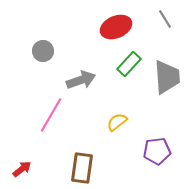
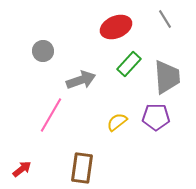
purple pentagon: moved 1 px left, 34 px up; rotated 8 degrees clockwise
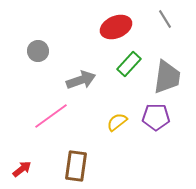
gray circle: moved 5 px left
gray trapezoid: rotated 12 degrees clockwise
pink line: moved 1 px down; rotated 24 degrees clockwise
brown rectangle: moved 6 px left, 2 px up
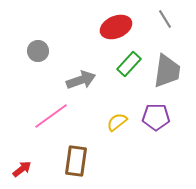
gray trapezoid: moved 6 px up
brown rectangle: moved 5 px up
